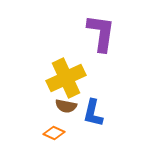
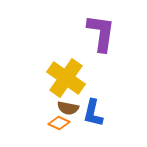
yellow cross: rotated 30 degrees counterclockwise
brown semicircle: moved 2 px right, 2 px down
orange diamond: moved 5 px right, 10 px up
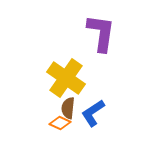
brown semicircle: rotated 85 degrees clockwise
blue L-shape: rotated 44 degrees clockwise
orange diamond: moved 1 px right
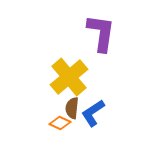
yellow cross: moved 3 px right, 1 px up; rotated 15 degrees clockwise
brown semicircle: moved 4 px right
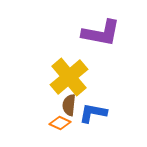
purple L-shape: rotated 93 degrees clockwise
brown semicircle: moved 3 px left, 3 px up
blue L-shape: rotated 44 degrees clockwise
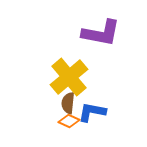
brown semicircle: moved 1 px left, 2 px up
blue L-shape: moved 1 px left, 1 px up
orange diamond: moved 9 px right, 2 px up
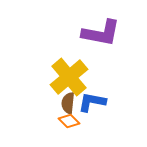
blue L-shape: moved 10 px up
orange diamond: rotated 20 degrees clockwise
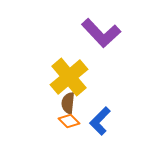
purple L-shape: rotated 36 degrees clockwise
blue L-shape: moved 8 px right, 19 px down; rotated 56 degrees counterclockwise
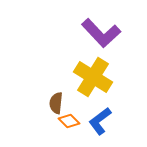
yellow cross: moved 24 px right; rotated 18 degrees counterclockwise
brown semicircle: moved 12 px left
blue L-shape: rotated 8 degrees clockwise
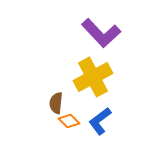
yellow cross: rotated 30 degrees clockwise
